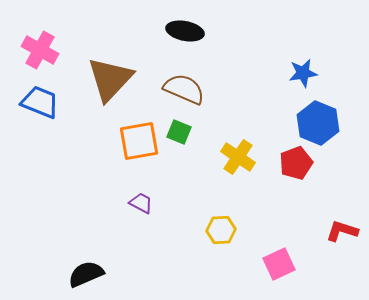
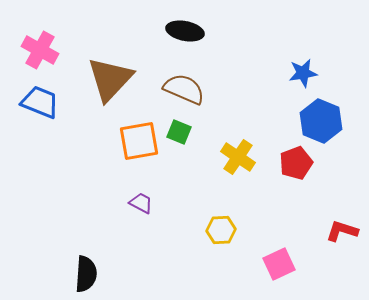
blue hexagon: moved 3 px right, 2 px up
black semicircle: rotated 117 degrees clockwise
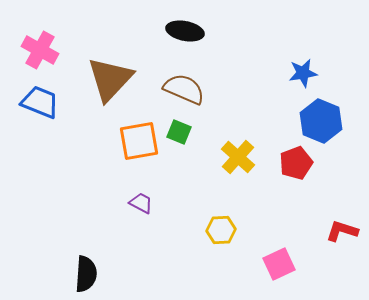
yellow cross: rotated 8 degrees clockwise
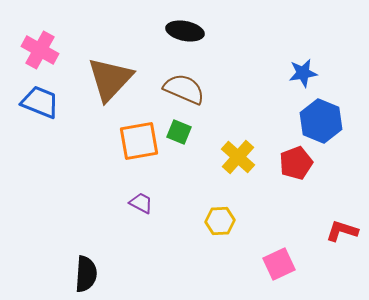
yellow hexagon: moved 1 px left, 9 px up
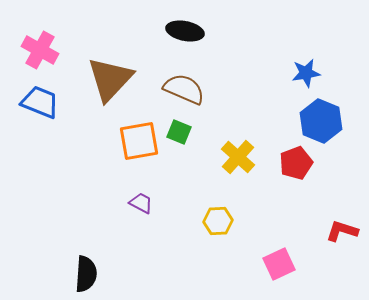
blue star: moved 3 px right
yellow hexagon: moved 2 px left
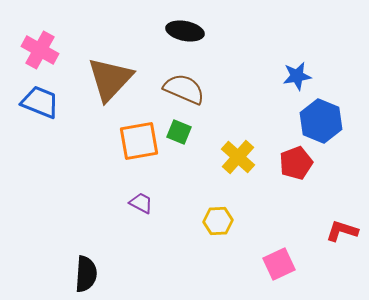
blue star: moved 9 px left, 3 px down
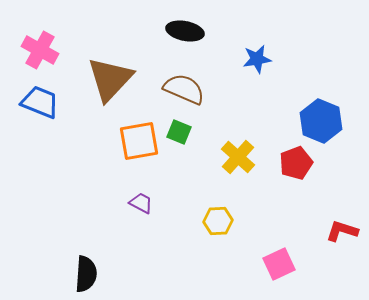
blue star: moved 40 px left, 17 px up
